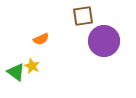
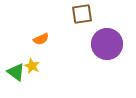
brown square: moved 1 px left, 2 px up
purple circle: moved 3 px right, 3 px down
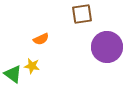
purple circle: moved 3 px down
yellow star: rotated 14 degrees counterclockwise
green triangle: moved 3 px left, 2 px down
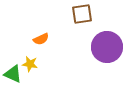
yellow star: moved 2 px left, 2 px up
green triangle: rotated 12 degrees counterclockwise
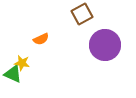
brown square: rotated 20 degrees counterclockwise
purple circle: moved 2 px left, 2 px up
yellow star: moved 8 px left, 1 px up
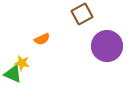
orange semicircle: moved 1 px right
purple circle: moved 2 px right, 1 px down
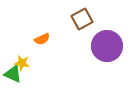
brown square: moved 5 px down
